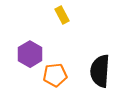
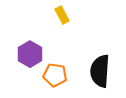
orange pentagon: rotated 15 degrees clockwise
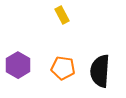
purple hexagon: moved 12 px left, 11 px down
orange pentagon: moved 8 px right, 7 px up
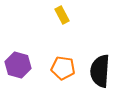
purple hexagon: rotated 15 degrees counterclockwise
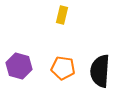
yellow rectangle: rotated 42 degrees clockwise
purple hexagon: moved 1 px right, 1 px down
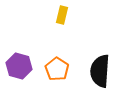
orange pentagon: moved 6 px left, 1 px down; rotated 25 degrees clockwise
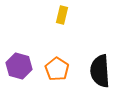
black semicircle: rotated 8 degrees counterclockwise
